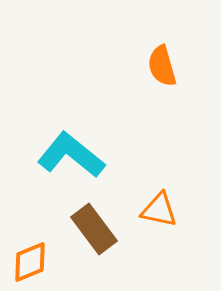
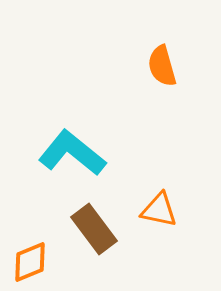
cyan L-shape: moved 1 px right, 2 px up
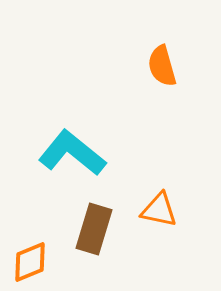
brown rectangle: rotated 54 degrees clockwise
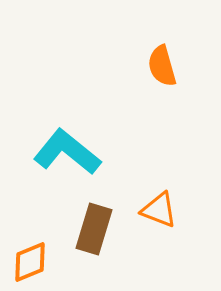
cyan L-shape: moved 5 px left, 1 px up
orange triangle: rotated 9 degrees clockwise
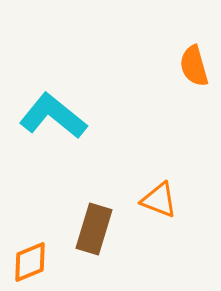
orange semicircle: moved 32 px right
cyan L-shape: moved 14 px left, 36 px up
orange triangle: moved 10 px up
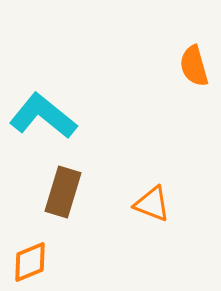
cyan L-shape: moved 10 px left
orange triangle: moved 7 px left, 4 px down
brown rectangle: moved 31 px left, 37 px up
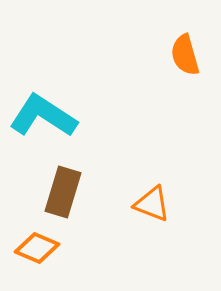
orange semicircle: moved 9 px left, 11 px up
cyan L-shape: rotated 6 degrees counterclockwise
orange diamond: moved 7 px right, 14 px up; rotated 45 degrees clockwise
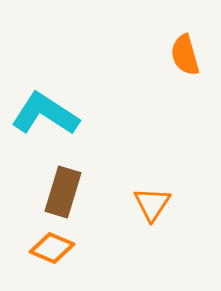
cyan L-shape: moved 2 px right, 2 px up
orange triangle: rotated 42 degrees clockwise
orange diamond: moved 15 px right
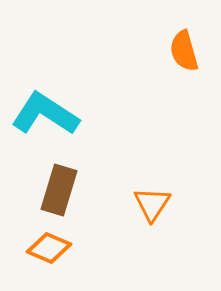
orange semicircle: moved 1 px left, 4 px up
brown rectangle: moved 4 px left, 2 px up
orange diamond: moved 3 px left
